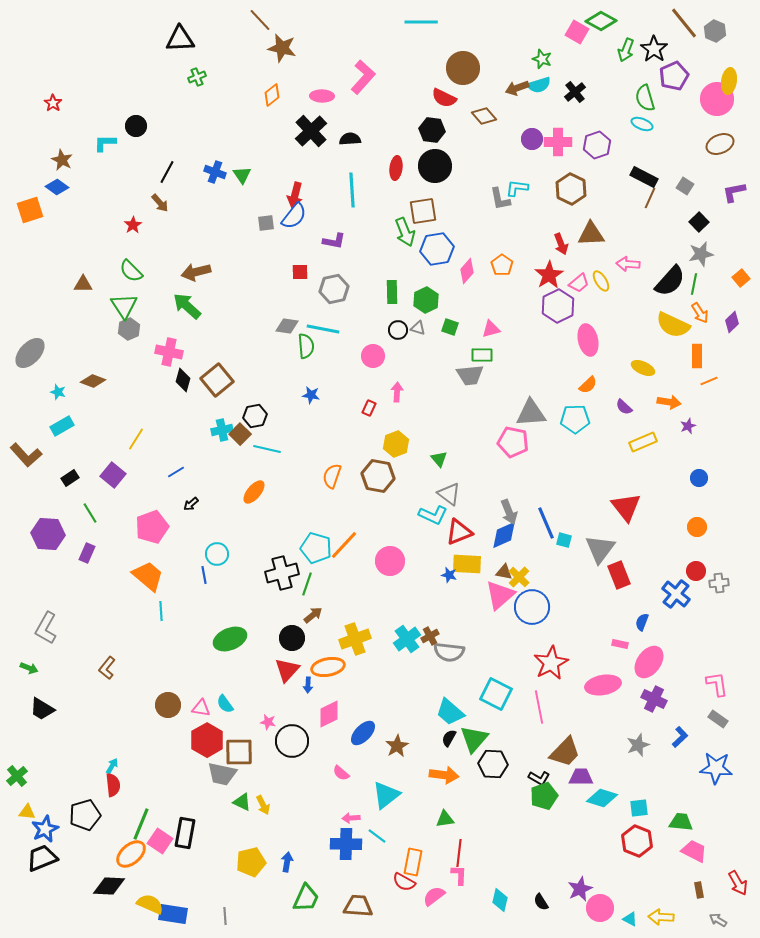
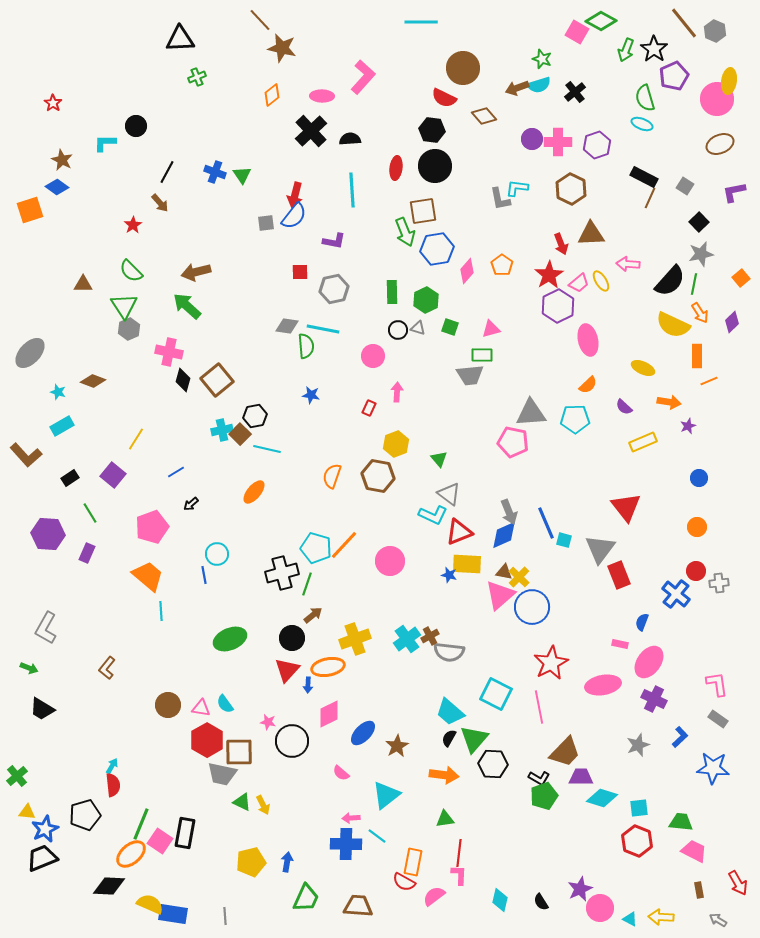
blue star at (716, 768): moved 3 px left
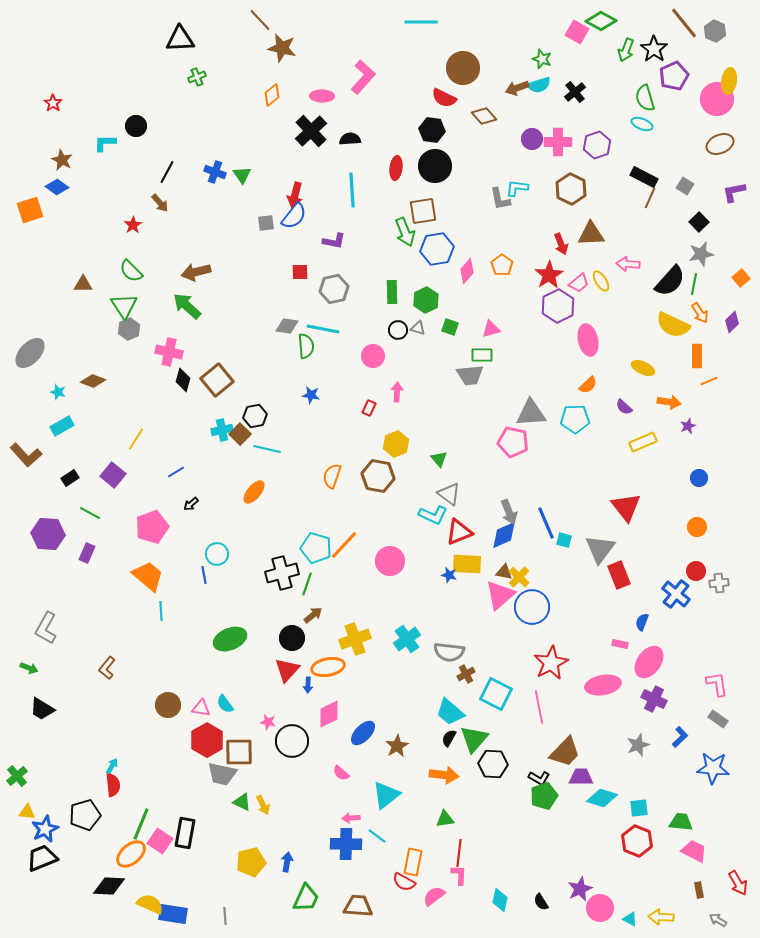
green line at (90, 513): rotated 30 degrees counterclockwise
brown cross at (430, 636): moved 36 px right, 38 px down
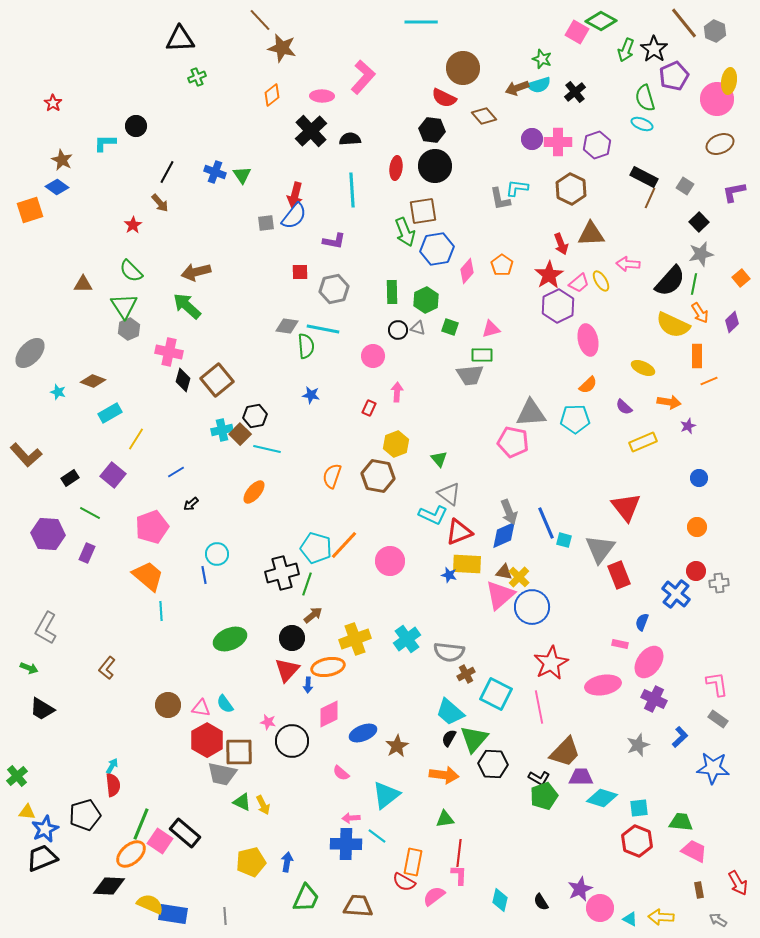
cyan rectangle at (62, 426): moved 48 px right, 13 px up
blue ellipse at (363, 733): rotated 24 degrees clockwise
black rectangle at (185, 833): rotated 60 degrees counterclockwise
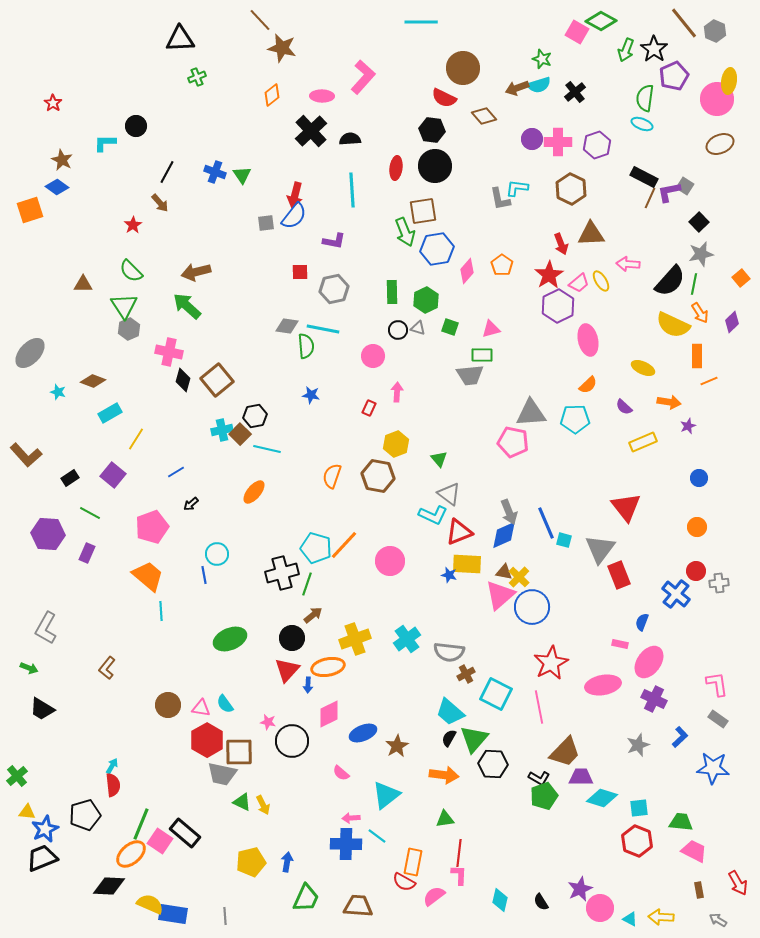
green semicircle at (645, 98): rotated 24 degrees clockwise
purple L-shape at (734, 192): moved 65 px left
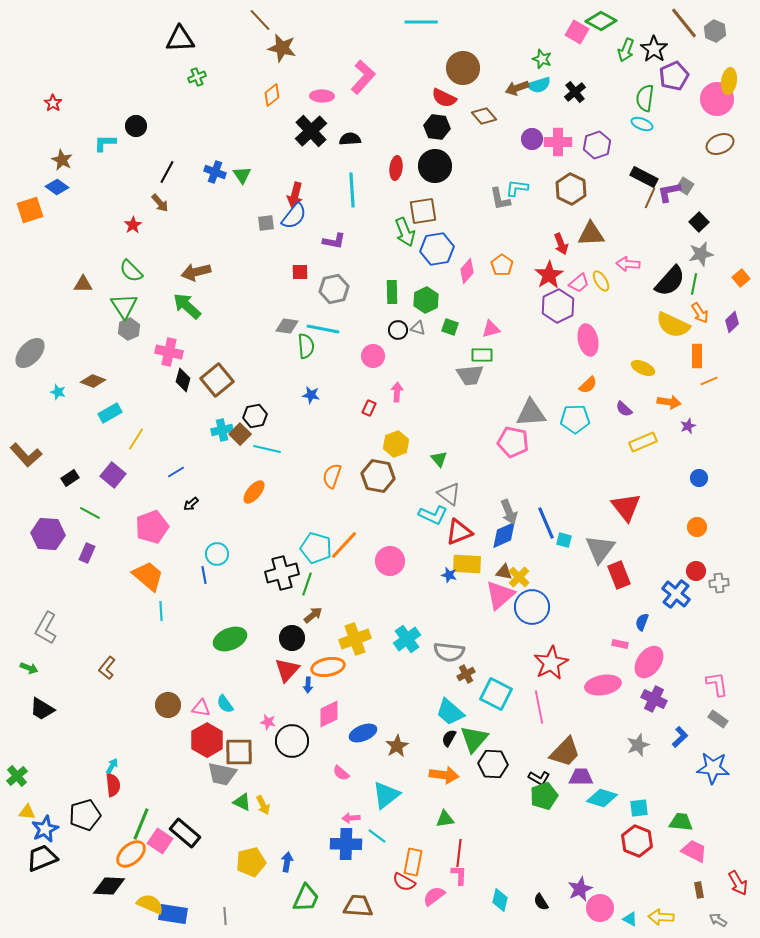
black hexagon at (432, 130): moved 5 px right, 3 px up
purple semicircle at (624, 407): moved 2 px down
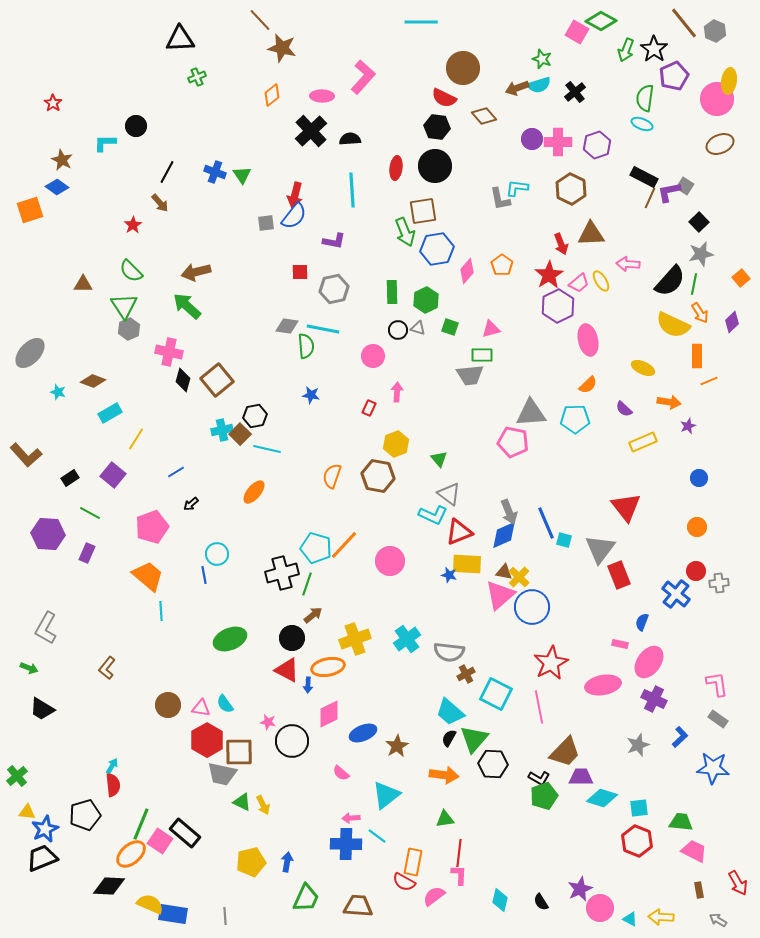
red triangle at (287, 670): rotated 44 degrees counterclockwise
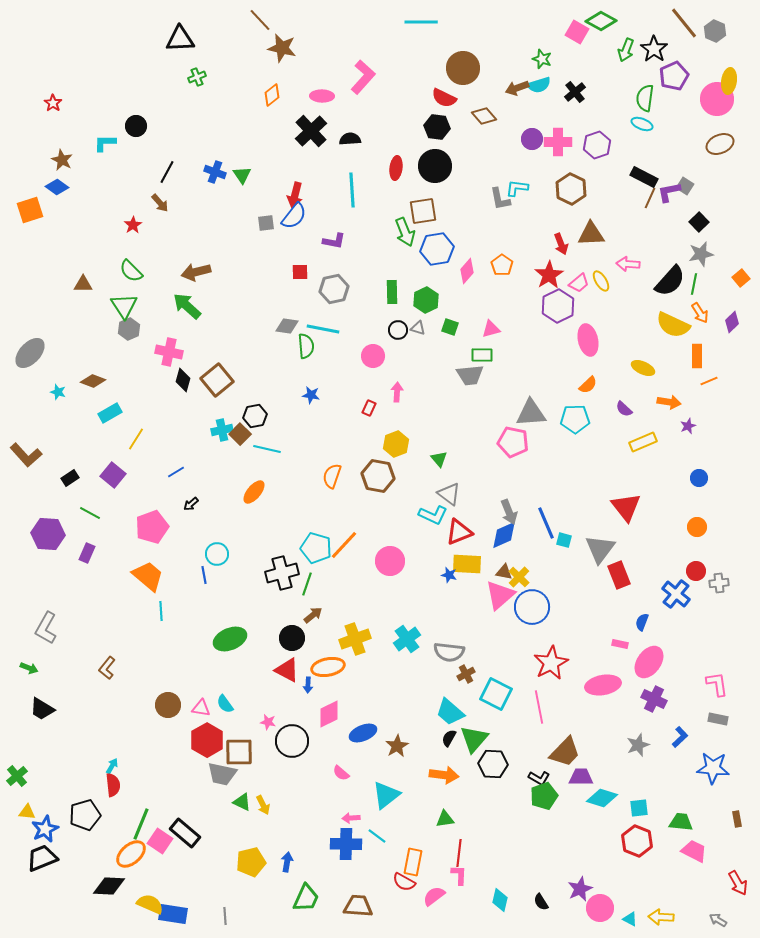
gray rectangle at (718, 719): rotated 24 degrees counterclockwise
brown rectangle at (699, 890): moved 38 px right, 71 px up
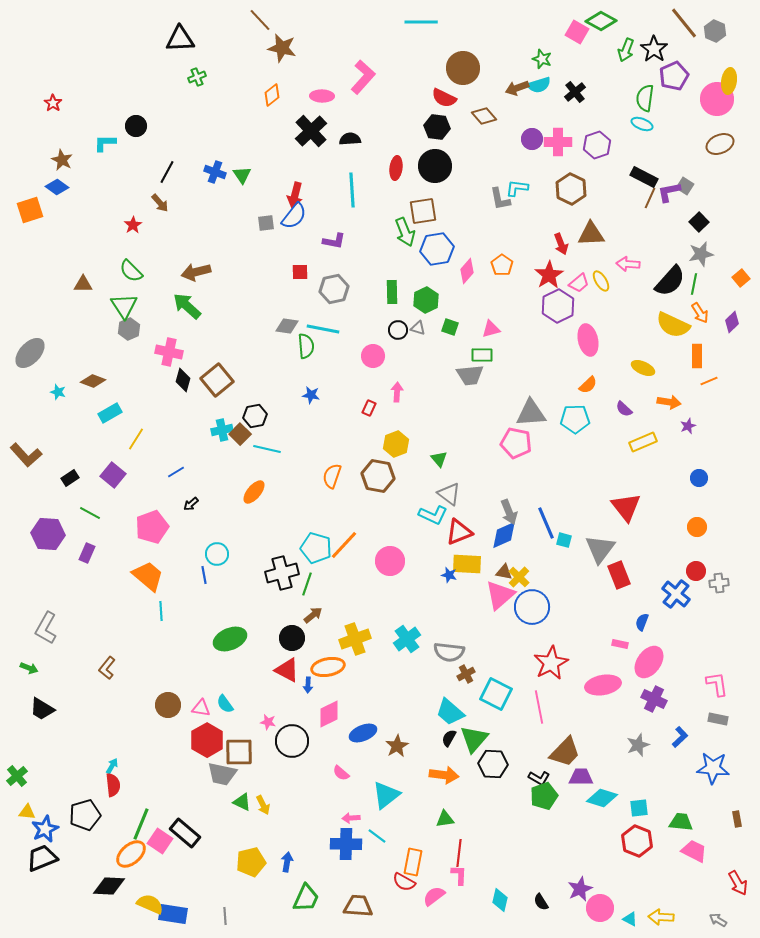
pink pentagon at (513, 442): moved 3 px right, 1 px down
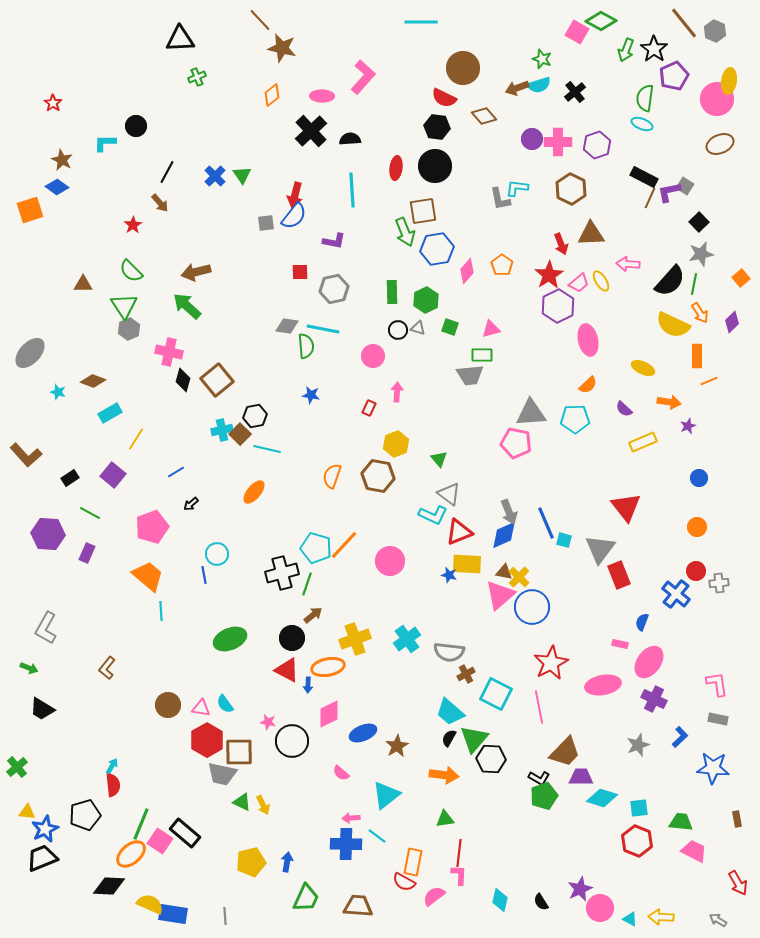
blue cross at (215, 172): moved 4 px down; rotated 25 degrees clockwise
black hexagon at (493, 764): moved 2 px left, 5 px up
green cross at (17, 776): moved 9 px up
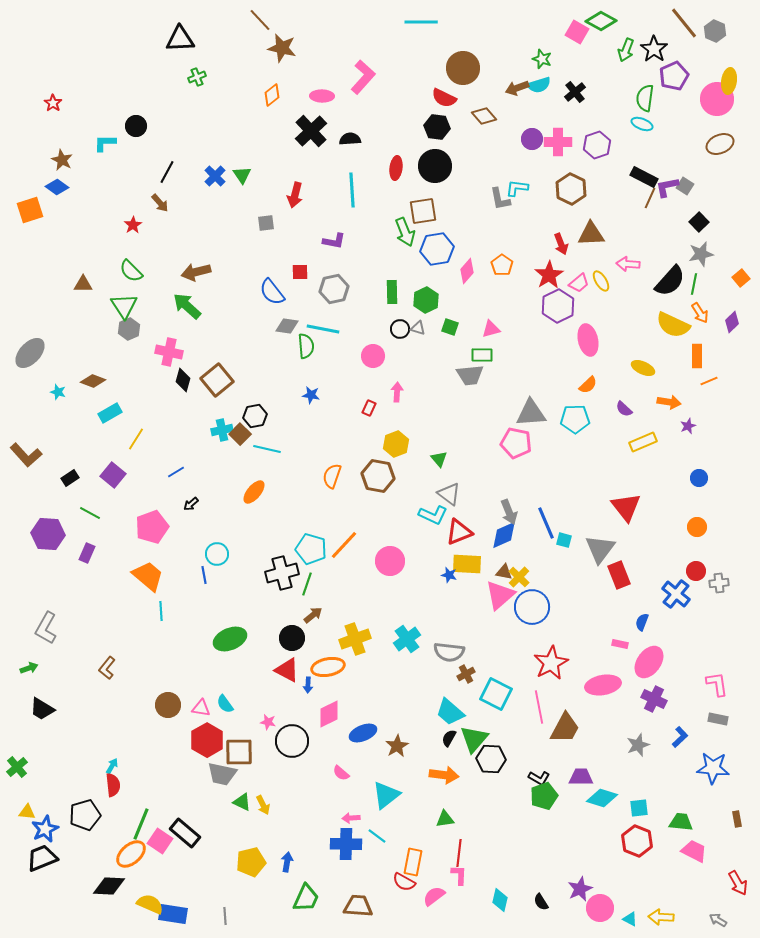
purple L-shape at (669, 192): moved 2 px left, 5 px up
blue semicircle at (294, 216): moved 22 px left, 76 px down; rotated 104 degrees clockwise
black circle at (398, 330): moved 2 px right, 1 px up
cyan pentagon at (316, 548): moved 5 px left, 1 px down
green arrow at (29, 668): rotated 42 degrees counterclockwise
brown trapezoid at (565, 752): moved 24 px up; rotated 16 degrees counterclockwise
